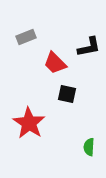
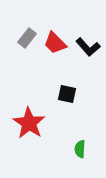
gray rectangle: moved 1 px right, 1 px down; rotated 30 degrees counterclockwise
black L-shape: moved 1 px left; rotated 60 degrees clockwise
red trapezoid: moved 20 px up
green semicircle: moved 9 px left, 2 px down
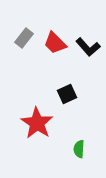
gray rectangle: moved 3 px left
black square: rotated 36 degrees counterclockwise
red star: moved 8 px right
green semicircle: moved 1 px left
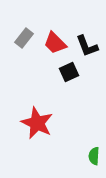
black L-shape: moved 1 px left, 1 px up; rotated 20 degrees clockwise
black square: moved 2 px right, 22 px up
red star: rotated 8 degrees counterclockwise
green semicircle: moved 15 px right, 7 px down
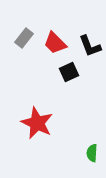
black L-shape: moved 3 px right
green semicircle: moved 2 px left, 3 px up
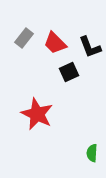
black L-shape: moved 1 px down
red star: moved 9 px up
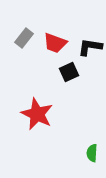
red trapezoid: rotated 25 degrees counterclockwise
black L-shape: rotated 120 degrees clockwise
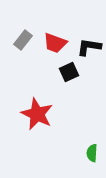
gray rectangle: moved 1 px left, 2 px down
black L-shape: moved 1 px left
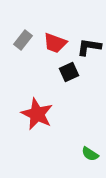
green semicircle: moved 2 px left, 1 px down; rotated 60 degrees counterclockwise
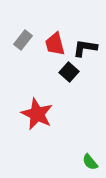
red trapezoid: moved 1 px down; rotated 55 degrees clockwise
black L-shape: moved 4 px left, 1 px down
black square: rotated 24 degrees counterclockwise
green semicircle: moved 8 px down; rotated 18 degrees clockwise
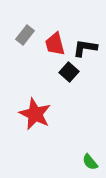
gray rectangle: moved 2 px right, 5 px up
red star: moved 2 px left
